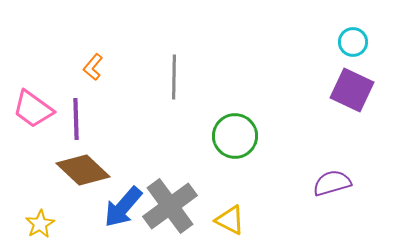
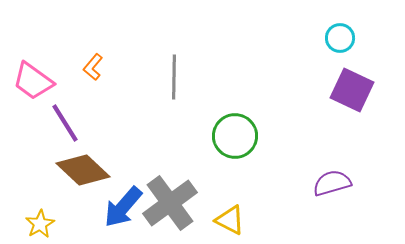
cyan circle: moved 13 px left, 4 px up
pink trapezoid: moved 28 px up
purple line: moved 11 px left, 4 px down; rotated 30 degrees counterclockwise
gray cross: moved 3 px up
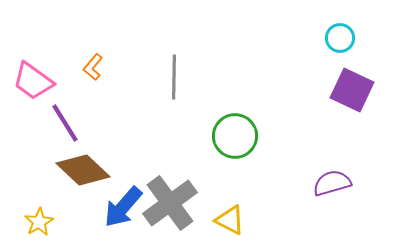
yellow star: moved 1 px left, 2 px up
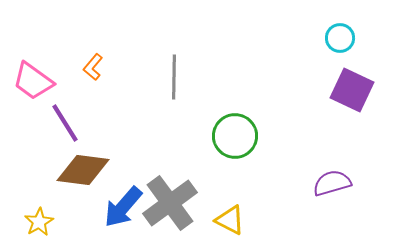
brown diamond: rotated 36 degrees counterclockwise
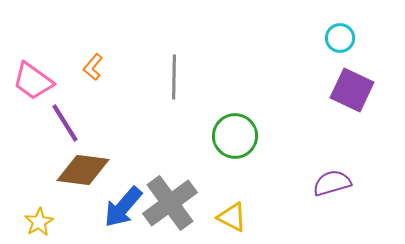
yellow triangle: moved 2 px right, 3 px up
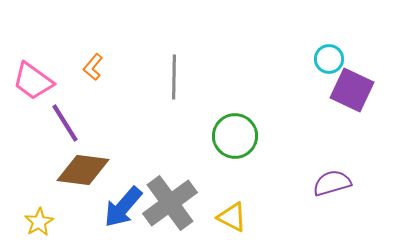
cyan circle: moved 11 px left, 21 px down
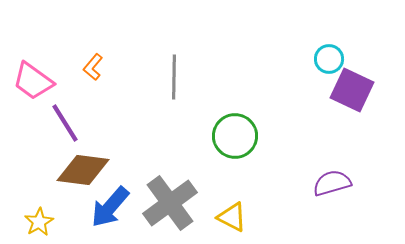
blue arrow: moved 13 px left
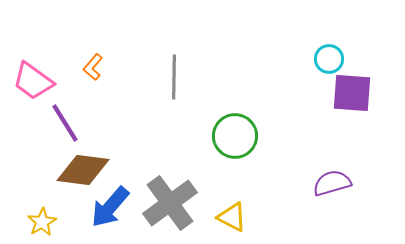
purple square: moved 3 px down; rotated 21 degrees counterclockwise
yellow star: moved 3 px right
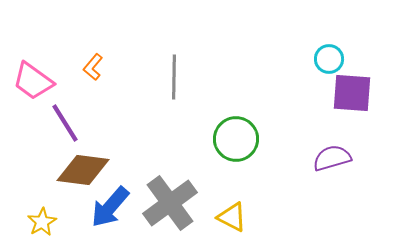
green circle: moved 1 px right, 3 px down
purple semicircle: moved 25 px up
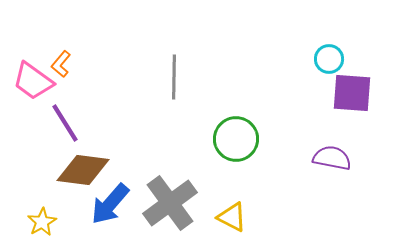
orange L-shape: moved 32 px left, 3 px up
purple semicircle: rotated 27 degrees clockwise
blue arrow: moved 3 px up
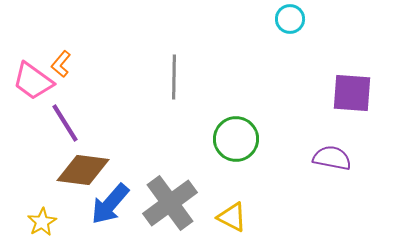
cyan circle: moved 39 px left, 40 px up
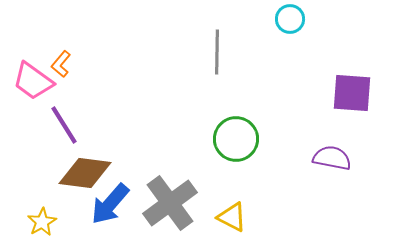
gray line: moved 43 px right, 25 px up
purple line: moved 1 px left, 2 px down
brown diamond: moved 2 px right, 3 px down
